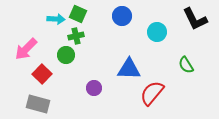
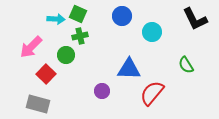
cyan circle: moved 5 px left
green cross: moved 4 px right
pink arrow: moved 5 px right, 2 px up
red square: moved 4 px right
purple circle: moved 8 px right, 3 px down
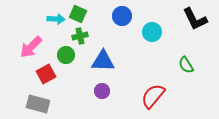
blue triangle: moved 26 px left, 8 px up
red square: rotated 18 degrees clockwise
red semicircle: moved 1 px right, 3 px down
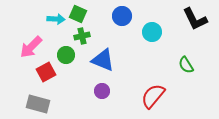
green cross: moved 2 px right
blue triangle: moved 1 px up; rotated 20 degrees clockwise
red square: moved 2 px up
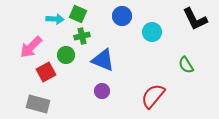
cyan arrow: moved 1 px left
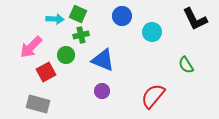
green cross: moved 1 px left, 1 px up
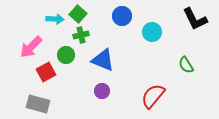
green square: rotated 18 degrees clockwise
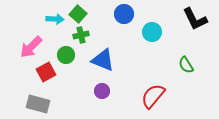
blue circle: moved 2 px right, 2 px up
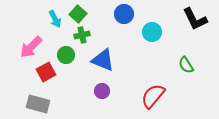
cyan arrow: rotated 60 degrees clockwise
green cross: moved 1 px right
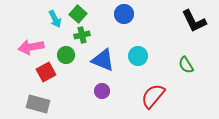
black L-shape: moved 1 px left, 2 px down
cyan circle: moved 14 px left, 24 px down
pink arrow: rotated 35 degrees clockwise
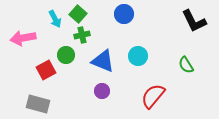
pink arrow: moved 8 px left, 9 px up
blue triangle: moved 1 px down
red square: moved 2 px up
